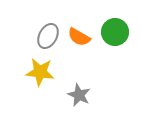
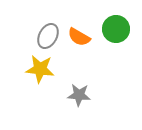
green circle: moved 1 px right, 3 px up
yellow star: moved 3 px up
gray star: rotated 20 degrees counterclockwise
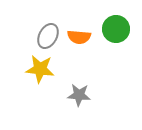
orange semicircle: rotated 25 degrees counterclockwise
